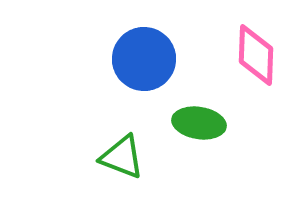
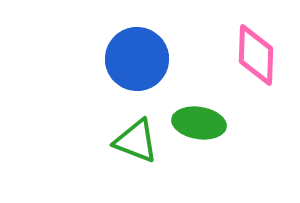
blue circle: moved 7 px left
green triangle: moved 14 px right, 16 px up
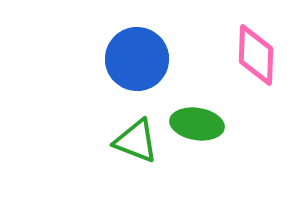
green ellipse: moved 2 px left, 1 px down
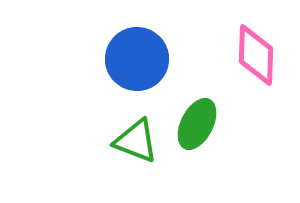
green ellipse: rotated 72 degrees counterclockwise
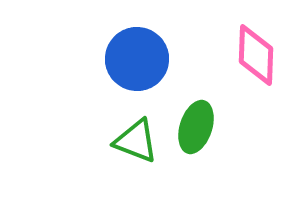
green ellipse: moved 1 px left, 3 px down; rotated 9 degrees counterclockwise
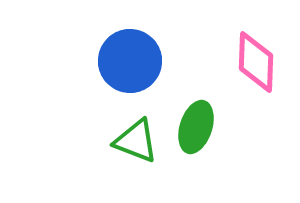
pink diamond: moved 7 px down
blue circle: moved 7 px left, 2 px down
